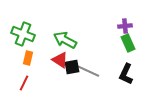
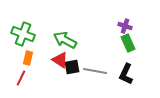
purple cross: rotated 24 degrees clockwise
gray line: moved 7 px right; rotated 15 degrees counterclockwise
red line: moved 3 px left, 5 px up
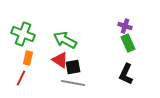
black square: moved 1 px right
gray line: moved 22 px left, 12 px down
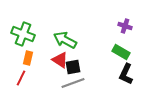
green rectangle: moved 7 px left, 9 px down; rotated 36 degrees counterclockwise
gray line: rotated 30 degrees counterclockwise
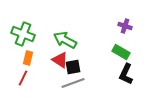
red line: moved 2 px right
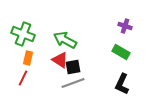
black L-shape: moved 4 px left, 10 px down
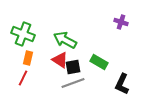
purple cross: moved 4 px left, 4 px up
green rectangle: moved 22 px left, 10 px down
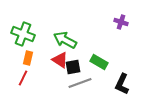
gray line: moved 7 px right
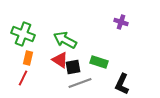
green rectangle: rotated 12 degrees counterclockwise
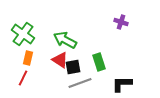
green cross: rotated 15 degrees clockwise
green rectangle: rotated 54 degrees clockwise
black L-shape: rotated 65 degrees clockwise
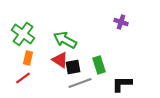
green rectangle: moved 3 px down
red line: rotated 28 degrees clockwise
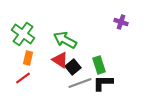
black square: rotated 28 degrees counterclockwise
black L-shape: moved 19 px left, 1 px up
